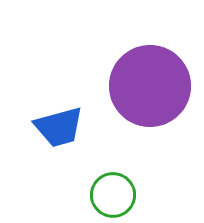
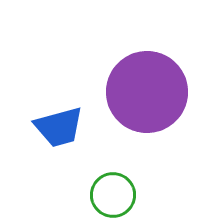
purple circle: moved 3 px left, 6 px down
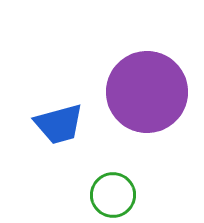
blue trapezoid: moved 3 px up
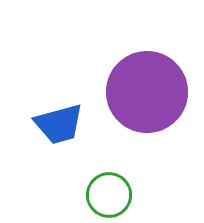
green circle: moved 4 px left
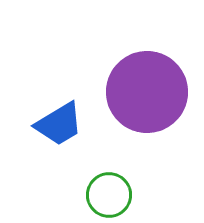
blue trapezoid: rotated 16 degrees counterclockwise
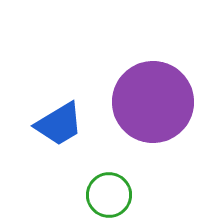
purple circle: moved 6 px right, 10 px down
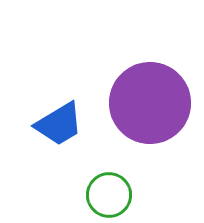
purple circle: moved 3 px left, 1 px down
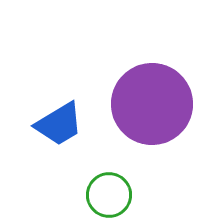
purple circle: moved 2 px right, 1 px down
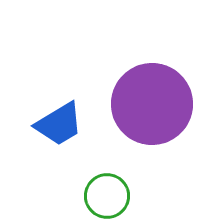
green circle: moved 2 px left, 1 px down
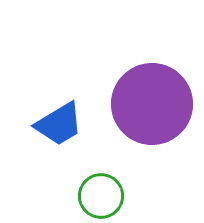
green circle: moved 6 px left
